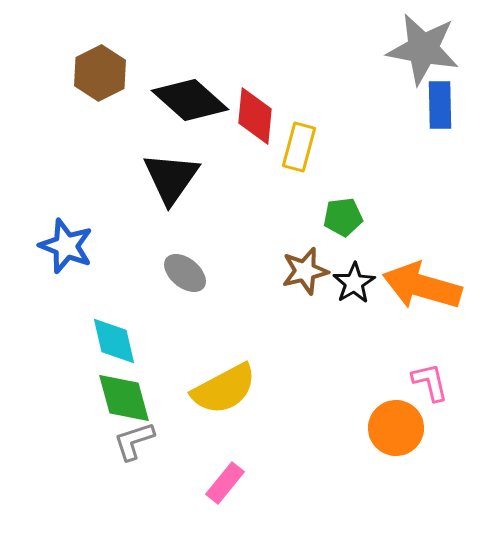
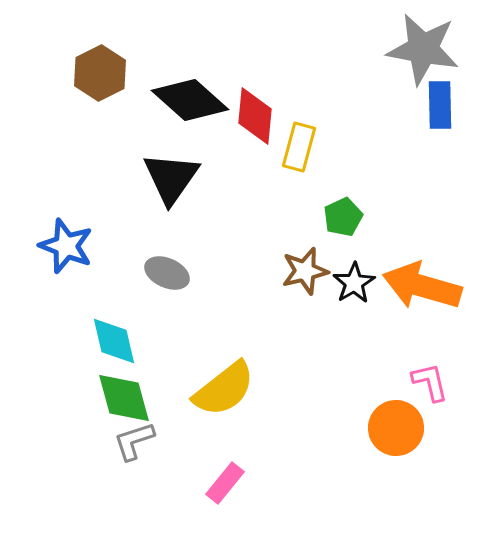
green pentagon: rotated 18 degrees counterclockwise
gray ellipse: moved 18 px left; rotated 15 degrees counterclockwise
yellow semicircle: rotated 10 degrees counterclockwise
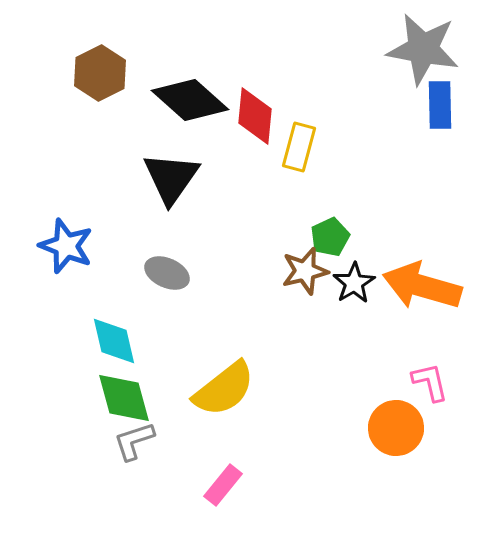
green pentagon: moved 13 px left, 20 px down
pink rectangle: moved 2 px left, 2 px down
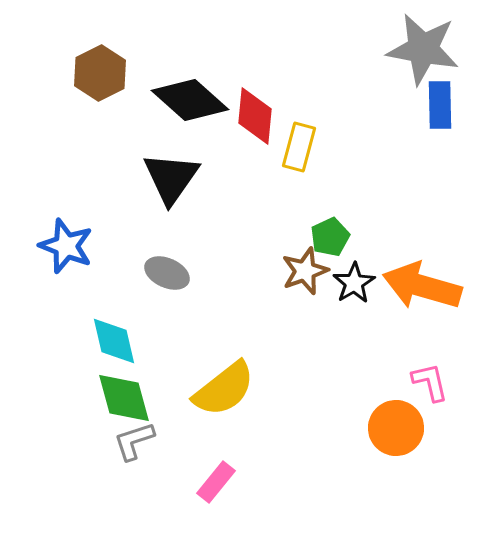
brown star: rotated 6 degrees counterclockwise
pink rectangle: moved 7 px left, 3 px up
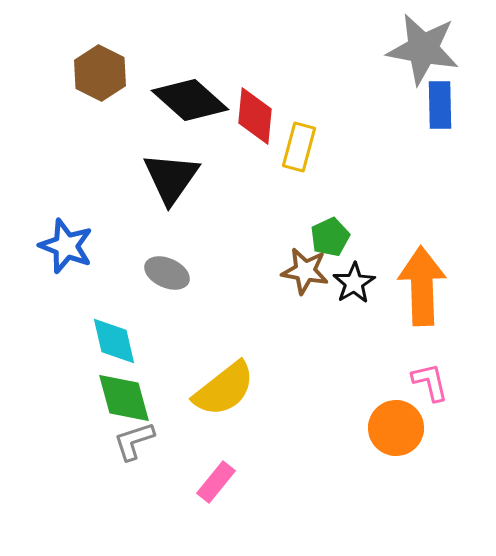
brown hexagon: rotated 6 degrees counterclockwise
brown star: rotated 30 degrees clockwise
orange arrow: rotated 72 degrees clockwise
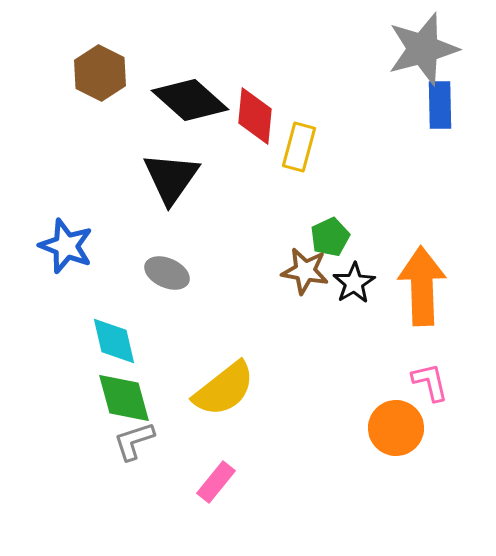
gray star: rotated 26 degrees counterclockwise
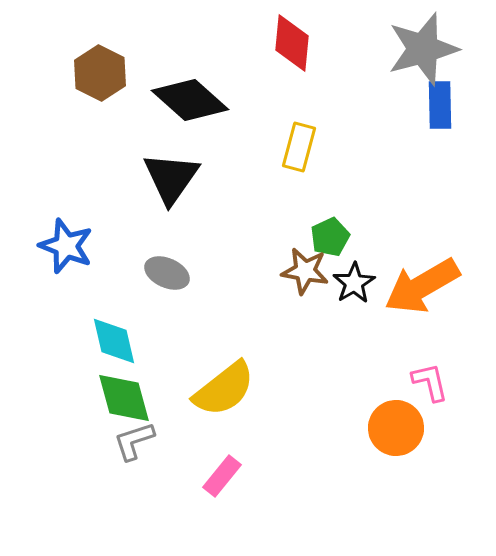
red diamond: moved 37 px right, 73 px up
orange arrow: rotated 118 degrees counterclockwise
pink rectangle: moved 6 px right, 6 px up
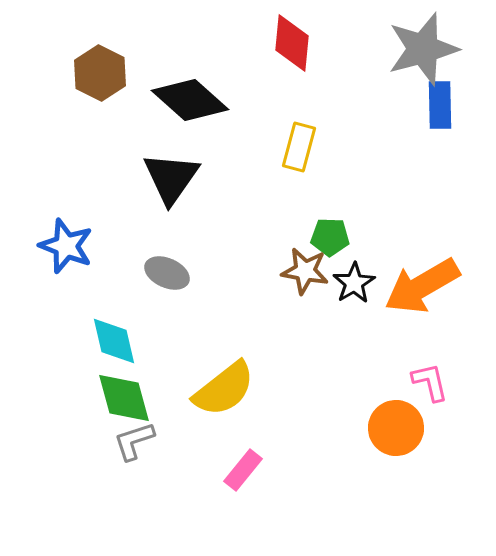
green pentagon: rotated 27 degrees clockwise
pink rectangle: moved 21 px right, 6 px up
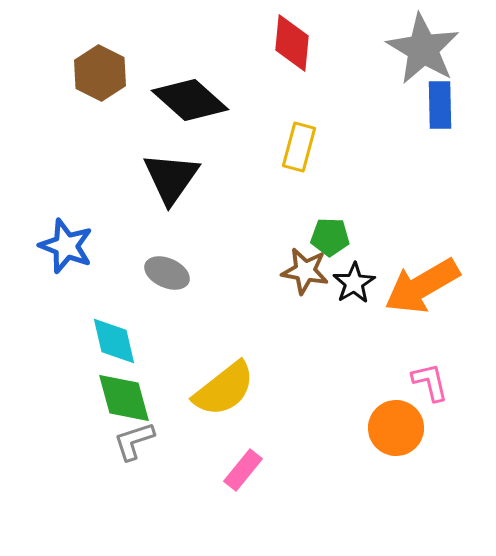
gray star: rotated 26 degrees counterclockwise
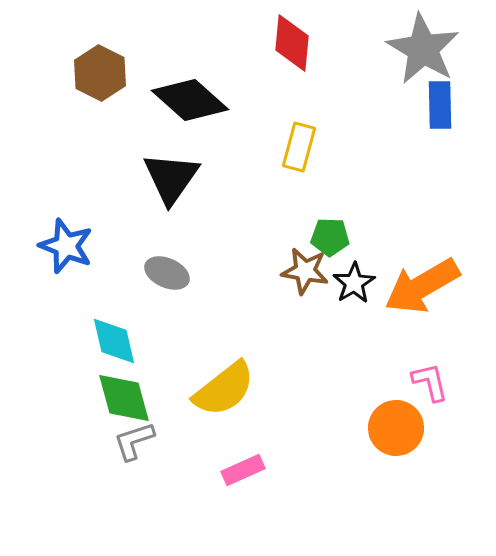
pink rectangle: rotated 27 degrees clockwise
